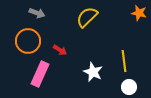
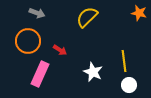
white circle: moved 2 px up
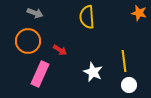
gray arrow: moved 2 px left
yellow semicircle: rotated 50 degrees counterclockwise
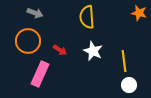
white star: moved 21 px up
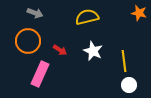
yellow semicircle: rotated 80 degrees clockwise
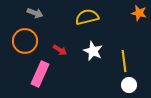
orange circle: moved 3 px left
